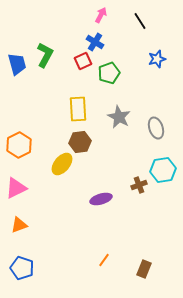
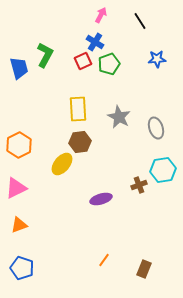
blue star: rotated 12 degrees clockwise
blue trapezoid: moved 2 px right, 4 px down
green pentagon: moved 9 px up
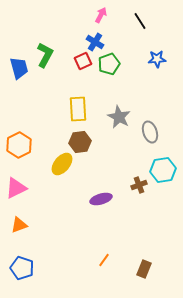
gray ellipse: moved 6 px left, 4 px down
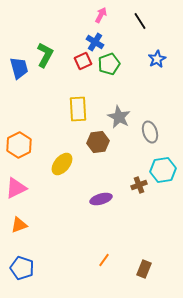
blue star: rotated 24 degrees counterclockwise
brown hexagon: moved 18 px right
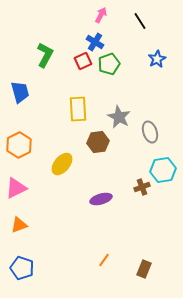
blue trapezoid: moved 1 px right, 24 px down
brown cross: moved 3 px right, 2 px down
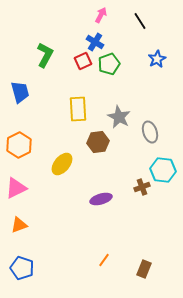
cyan hexagon: rotated 15 degrees clockwise
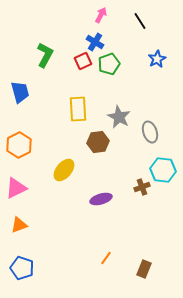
yellow ellipse: moved 2 px right, 6 px down
orange line: moved 2 px right, 2 px up
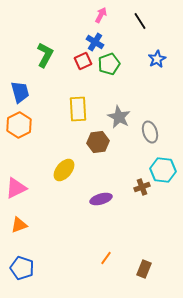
orange hexagon: moved 20 px up
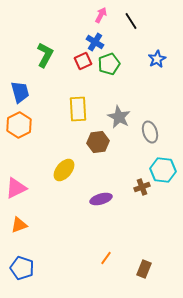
black line: moved 9 px left
